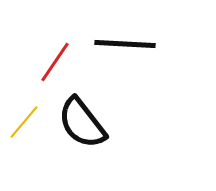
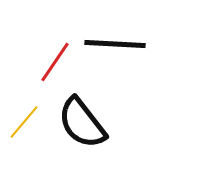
black line: moved 10 px left
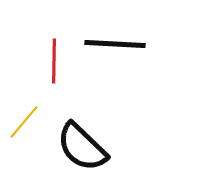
red line: moved 1 px left, 1 px up; rotated 33 degrees counterclockwise
black semicircle: moved 24 px down; rotated 8 degrees counterclockwise
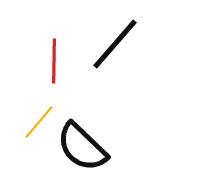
black line: rotated 52 degrees counterclockwise
yellow line: moved 15 px right
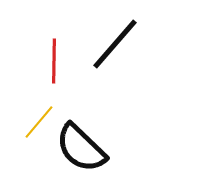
black semicircle: moved 1 px left, 1 px down
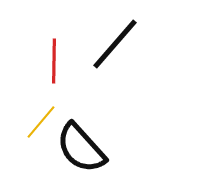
yellow line: moved 2 px right
black semicircle: rotated 4 degrees clockwise
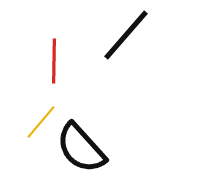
black line: moved 11 px right, 9 px up
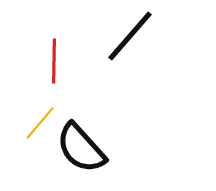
black line: moved 4 px right, 1 px down
yellow line: moved 1 px left, 1 px down
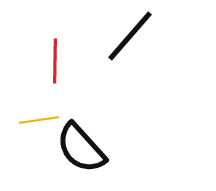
red line: moved 1 px right
yellow line: moved 1 px left, 3 px up; rotated 42 degrees clockwise
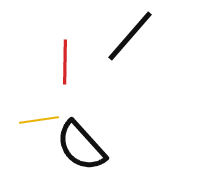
red line: moved 10 px right, 1 px down
black semicircle: moved 2 px up
